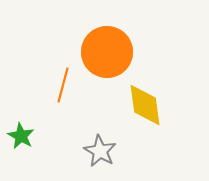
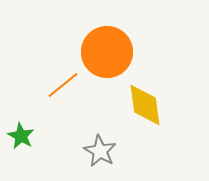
orange line: rotated 36 degrees clockwise
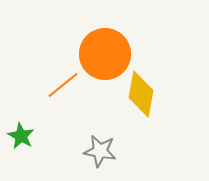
orange circle: moved 2 px left, 2 px down
yellow diamond: moved 4 px left, 11 px up; rotated 18 degrees clockwise
gray star: rotated 20 degrees counterclockwise
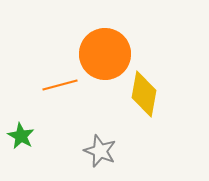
orange line: moved 3 px left; rotated 24 degrees clockwise
yellow diamond: moved 3 px right
gray star: rotated 12 degrees clockwise
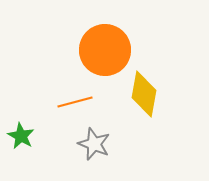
orange circle: moved 4 px up
orange line: moved 15 px right, 17 px down
gray star: moved 6 px left, 7 px up
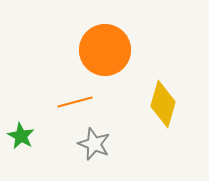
yellow diamond: moved 19 px right, 10 px down; rotated 6 degrees clockwise
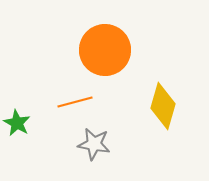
yellow diamond: moved 2 px down
green star: moved 4 px left, 13 px up
gray star: rotated 12 degrees counterclockwise
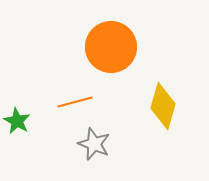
orange circle: moved 6 px right, 3 px up
green star: moved 2 px up
gray star: rotated 12 degrees clockwise
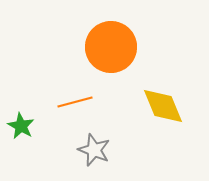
yellow diamond: rotated 39 degrees counterclockwise
green star: moved 4 px right, 5 px down
gray star: moved 6 px down
